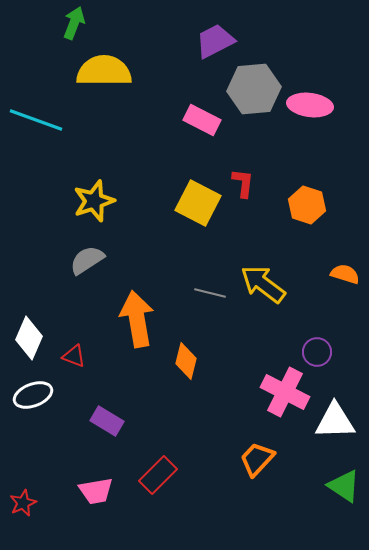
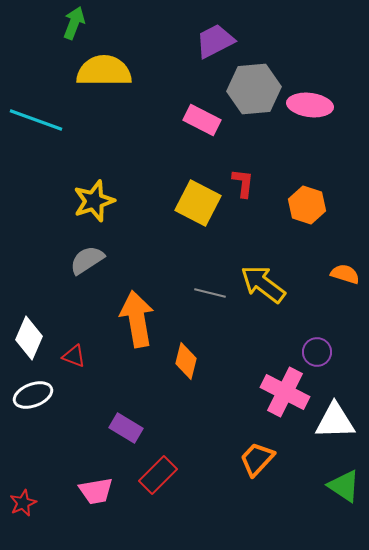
purple rectangle: moved 19 px right, 7 px down
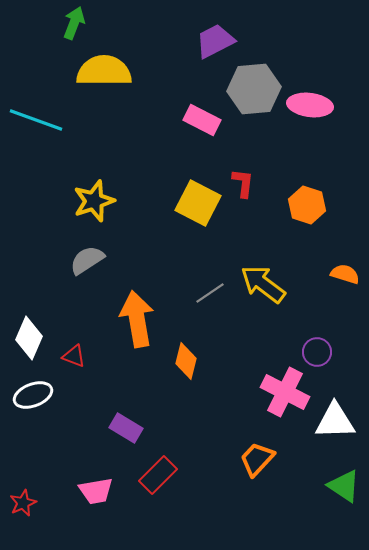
gray line: rotated 48 degrees counterclockwise
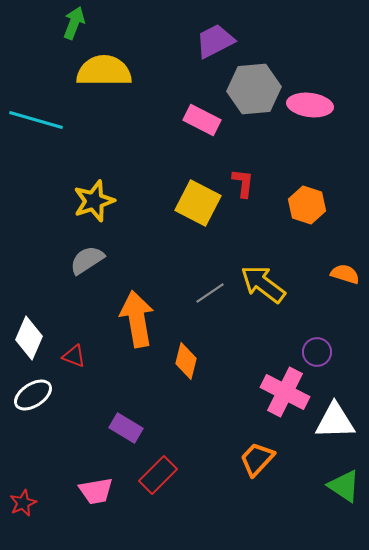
cyan line: rotated 4 degrees counterclockwise
white ellipse: rotated 12 degrees counterclockwise
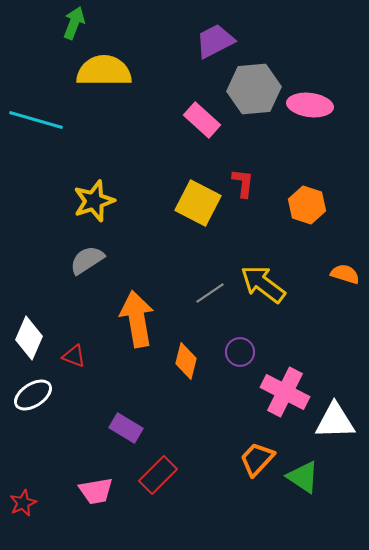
pink rectangle: rotated 15 degrees clockwise
purple circle: moved 77 px left
green triangle: moved 41 px left, 9 px up
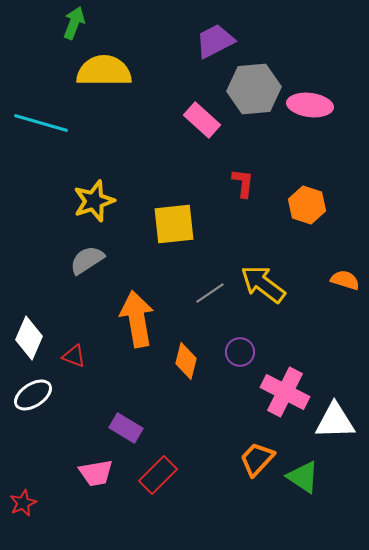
cyan line: moved 5 px right, 3 px down
yellow square: moved 24 px left, 21 px down; rotated 33 degrees counterclockwise
orange semicircle: moved 6 px down
pink trapezoid: moved 18 px up
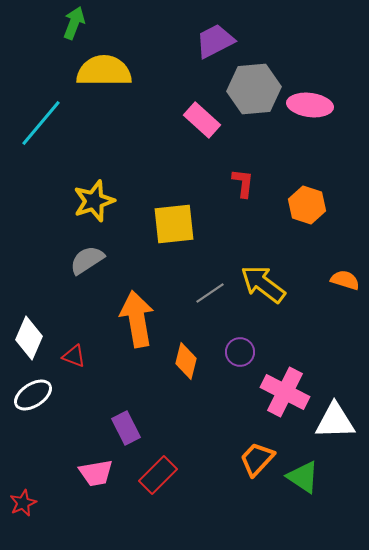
cyan line: rotated 66 degrees counterclockwise
purple rectangle: rotated 32 degrees clockwise
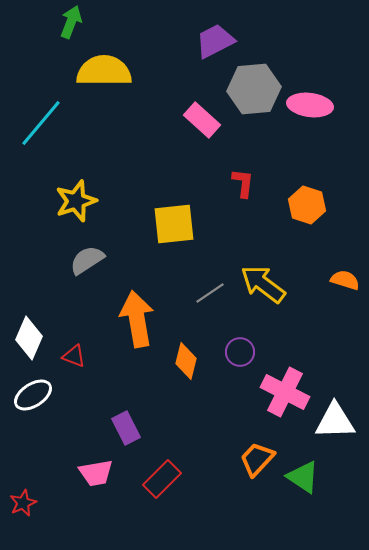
green arrow: moved 3 px left, 1 px up
yellow star: moved 18 px left
red rectangle: moved 4 px right, 4 px down
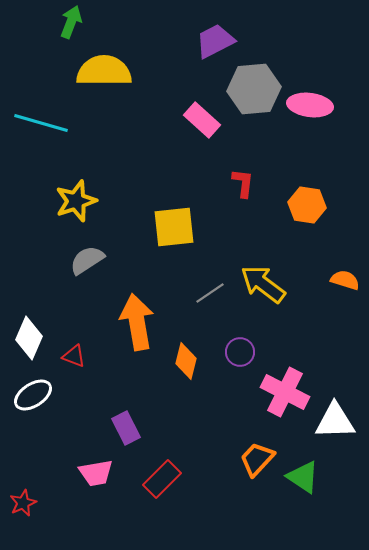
cyan line: rotated 66 degrees clockwise
orange hexagon: rotated 9 degrees counterclockwise
yellow square: moved 3 px down
orange arrow: moved 3 px down
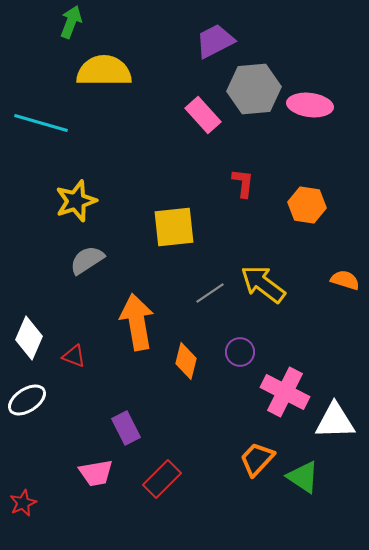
pink rectangle: moved 1 px right, 5 px up; rotated 6 degrees clockwise
white ellipse: moved 6 px left, 5 px down
